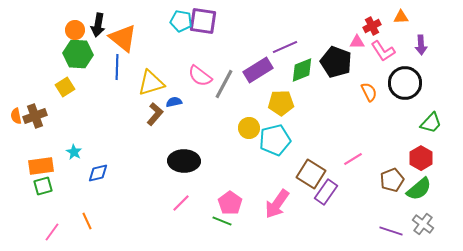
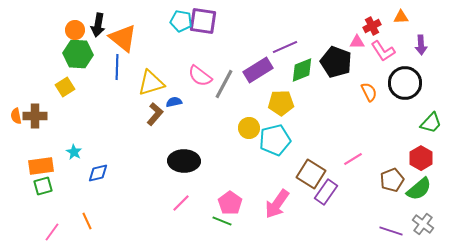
brown cross at (35, 116): rotated 20 degrees clockwise
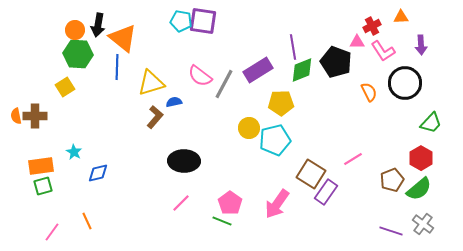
purple line at (285, 47): moved 8 px right; rotated 75 degrees counterclockwise
brown L-shape at (155, 114): moved 3 px down
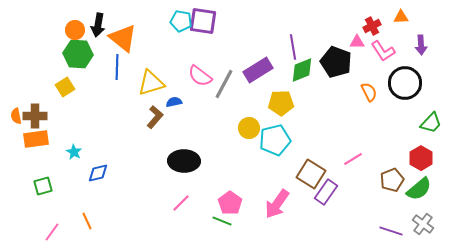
orange rectangle at (41, 166): moved 5 px left, 27 px up
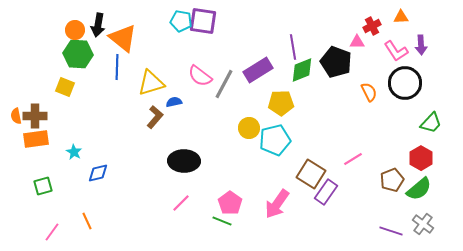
pink L-shape at (383, 51): moved 13 px right
yellow square at (65, 87): rotated 36 degrees counterclockwise
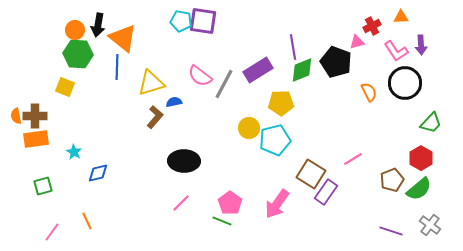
pink triangle at (357, 42): rotated 14 degrees counterclockwise
gray cross at (423, 224): moved 7 px right, 1 px down
